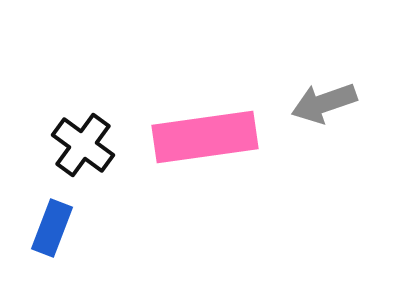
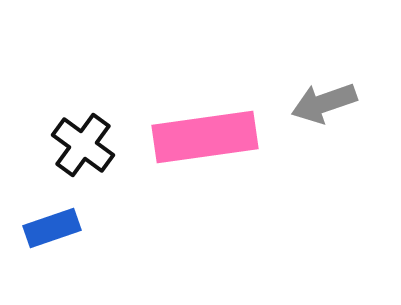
blue rectangle: rotated 50 degrees clockwise
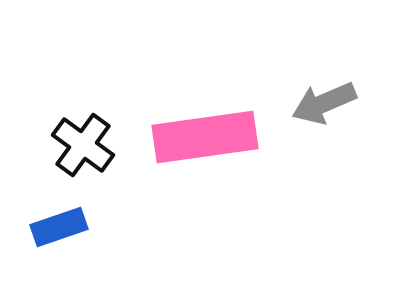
gray arrow: rotated 4 degrees counterclockwise
blue rectangle: moved 7 px right, 1 px up
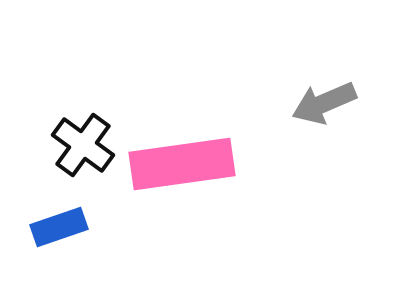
pink rectangle: moved 23 px left, 27 px down
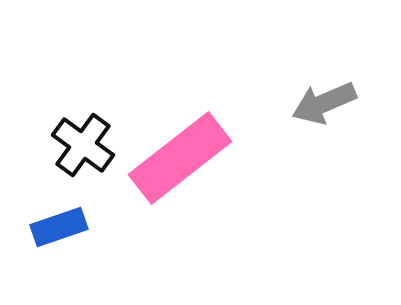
pink rectangle: moved 2 px left, 6 px up; rotated 30 degrees counterclockwise
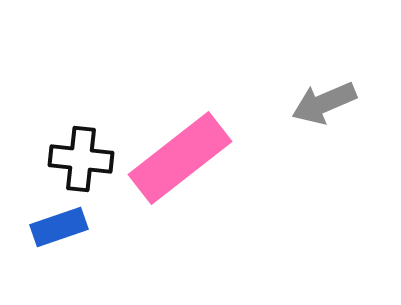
black cross: moved 2 px left, 14 px down; rotated 30 degrees counterclockwise
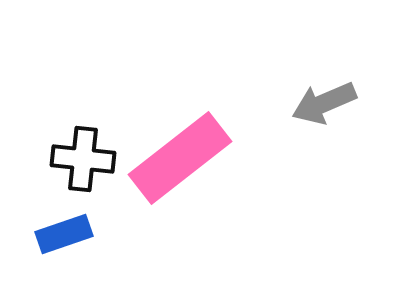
black cross: moved 2 px right
blue rectangle: moved 5 px right, 7 px down
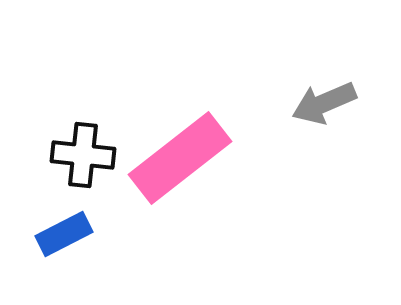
black cross: moved 4 px up
blue rectangle: rotated 8 degrees counterclockwise
